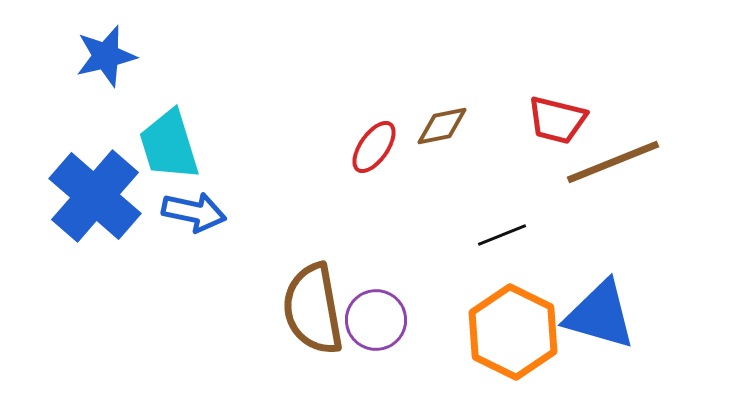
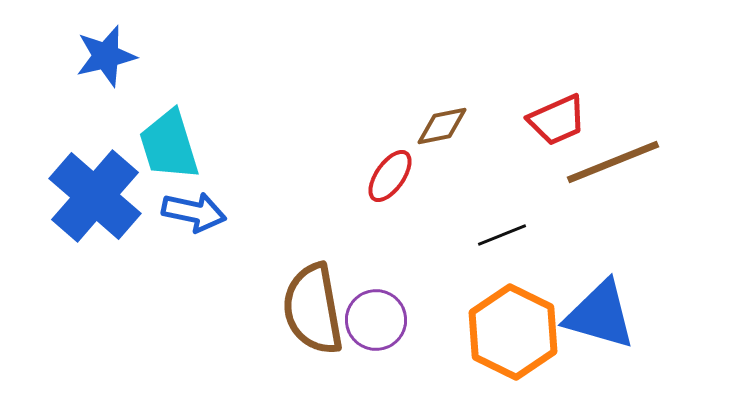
red trapezoid: rotated 38 degrees counterclockwise
red ellipse: moved 16 px right, 29 px down
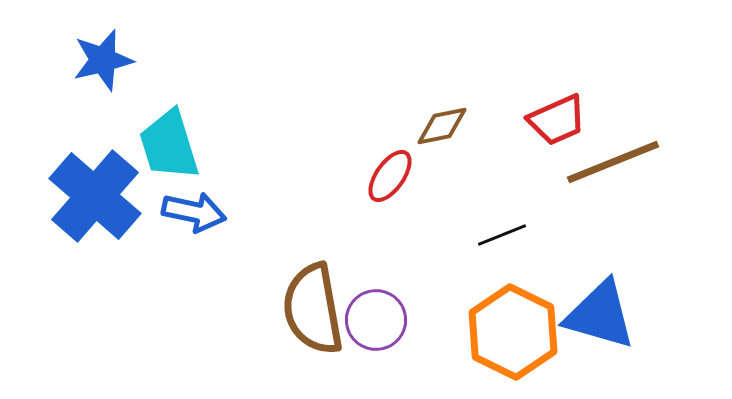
blue star: moved 3 px left, 4 px down
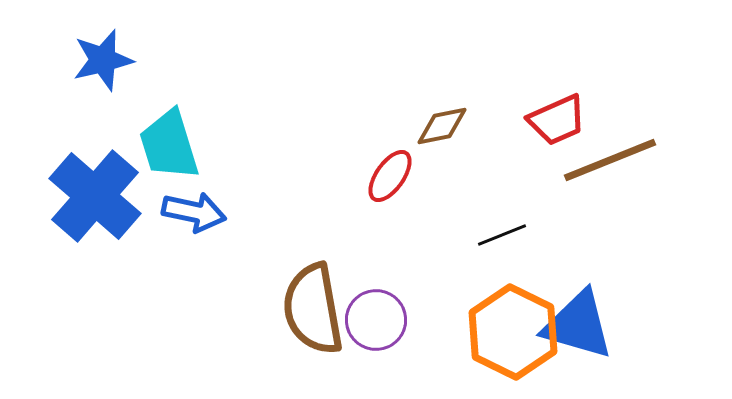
brown line: moved 3 px left, 2 px up
blue triangle: moved 22 px left, 10 px down
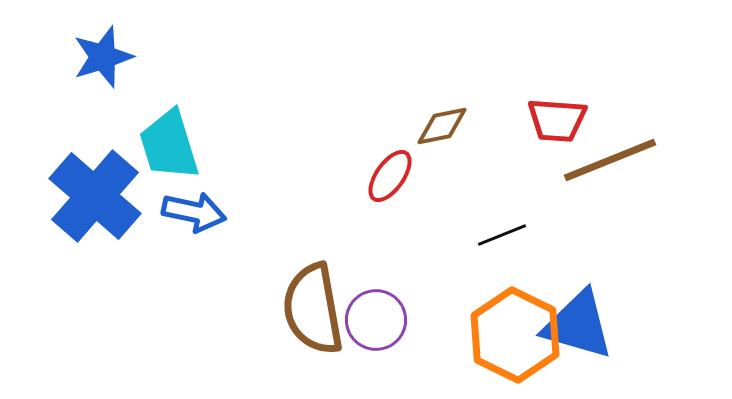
blue star: moved 3 px up; rotated 4 degrees counterclockwise
red trapezoid: rotated 28 degrees clockwise
orange hexagon: moved 2 px right, 3 px down
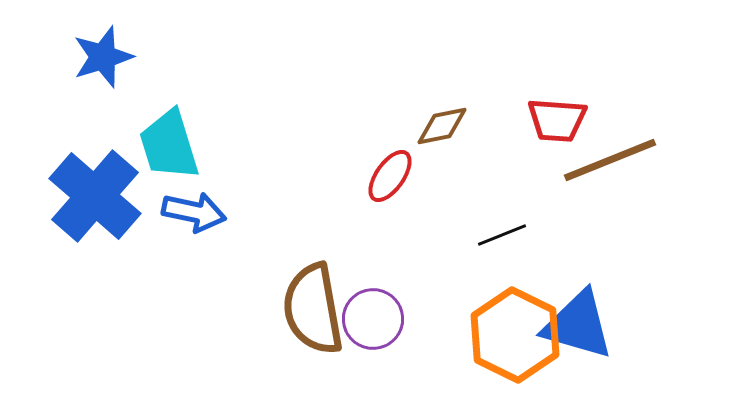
purple circle: moved 3 px left, 1 px up
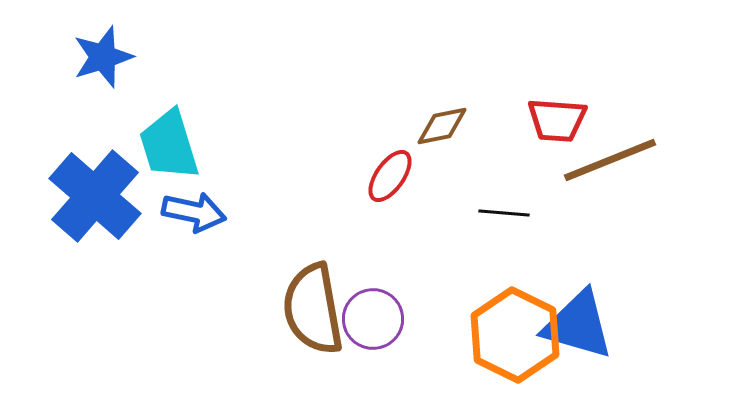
black line: moved 2 px right, 22 px up; rotated 27 degrees clockwise
